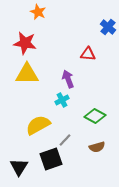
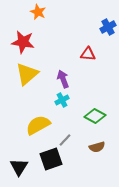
blue cross: rotated 21 degrees clockwise
red star: moved 2 px left, 1 px up
yellow triangle: rotated 40 degrees counterclockwise
purple arrow: moved 5 px left
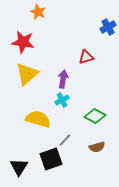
red triangle: moved 2 px left, 3 px down; rotated 21 degrees counterclockwise
purple arrow: rotated 30 degrees clockwise
yellow semicircle: moved 6 px up; rotated 45 degrees clockwise
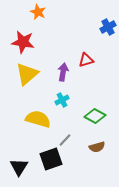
red triangle: moved 3 px down
purple arrow: moved 7 px up
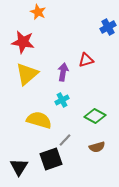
yellow semicircle: moved 1 px right, 1 px down
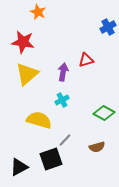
green diamond: moved 9 px right, 3 px up
black triangle: rotated 30 degrees clockwise
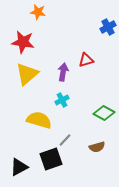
orange star: rotated 14 degrees counterclockwise
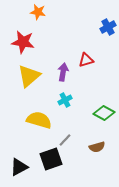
yellow triangle: moved 2 px right, 2 px down
cyan cross: moved 3 px right
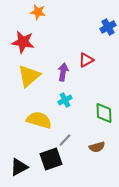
red triangle: rotated 14 degrees counterclockwise
green diamond: rotated 60 degrees clockwise
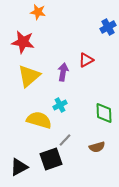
cyan cross: moved 5 px left, 5 px down
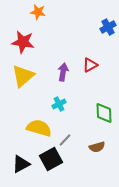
red triangle: moved 4 px right, 5 px down
yellow triangle: moved 6 px left
cyan cross: moved 1 px left, 1 px up
yellow semicircle: moved 8 px down
black square: rotated 10 degrees counterclockwise
black triangle: moved 2 px right, 3 px up
